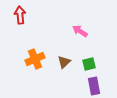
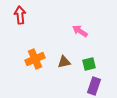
brown triangle: rotated 32 degrees clockwise
purple rectangle: rotated 30 degrees clockwise
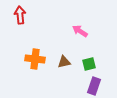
orange cross: rotated 30 degrees clockwise
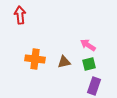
pink arrow: moved 8 px right, 14 px down
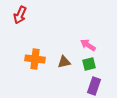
red arrow: rotated 150 degrees counterclockwise
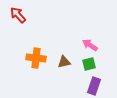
red arrow: moved 2 px left; rotated 114 degrees clockwise
pink arrow: moved 2 px right
orange cross: moved 1 px right, 1 px up
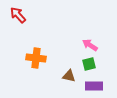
brown triangle: moved 5 px right, 14 px down; rotated 24 degrees clockwise
purple rectangle: rotated 72 degrees clockwise
